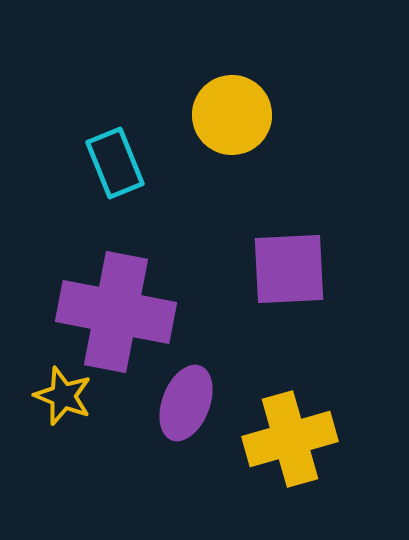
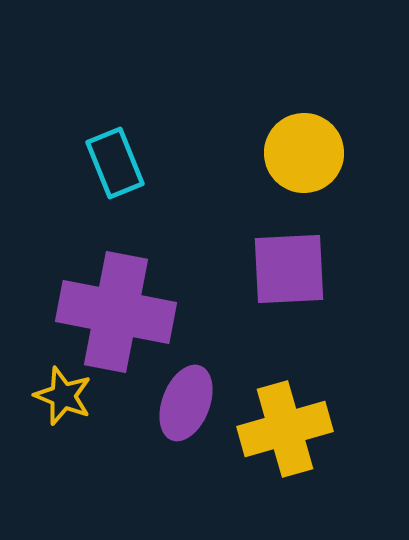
yellow circle: moved 72 px right, 38 px down
yellow cross: moved 5 px left, 10 px up
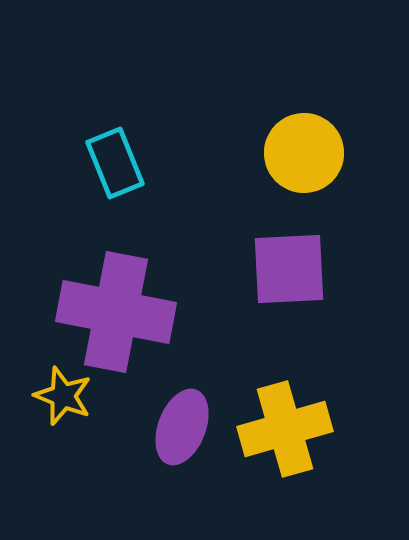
purple ellipse: moved 4 px left, 24 px down
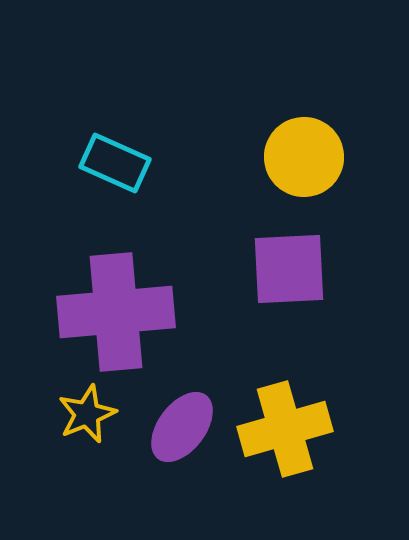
yellow circle: moved 4 px down
cyan rectangle: rotated 44 degrees counterclockwise
purple cross: rotated 16 degrees counterclockwise
yellow star: moved 24 px right, 18 px down; rotated 28 degrees clockwise
purple ellipse: rotated 16 degrees clockwise
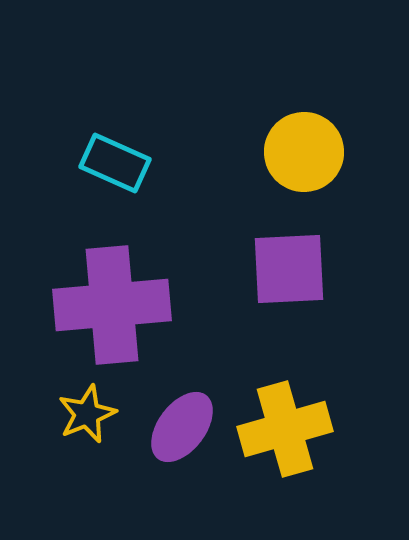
yellow circle: moved 5 px up
purple cross: moved 4 px left, 7 px up
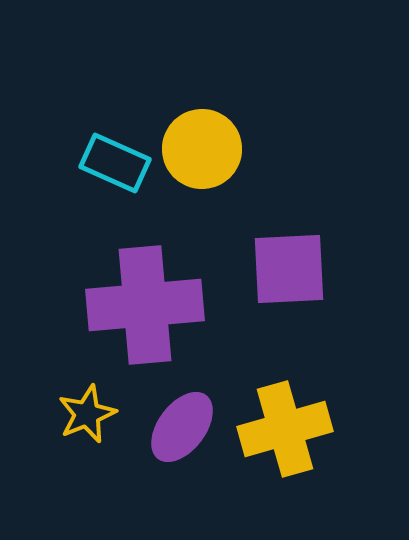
yellow circle: moved 102 px left, 3 px up
purple cross: moved 33 px right
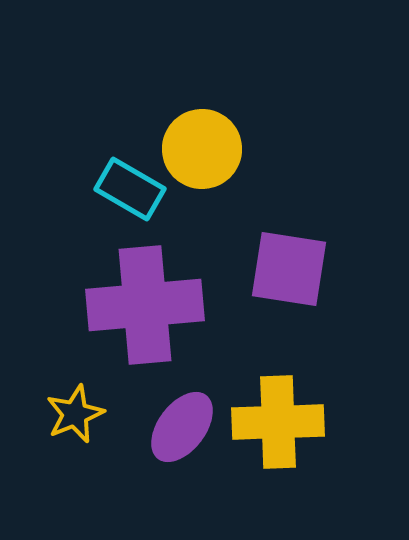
cyan rectangle: moved 15 px right, 26 px down; rotated 6 degrees clockwise
purple square: rotated 12 degrees clockwise
yellow star: moved 12 px left
yellow cross: moved 7 px left, 7 px up; rotated 14 degrees clockwise
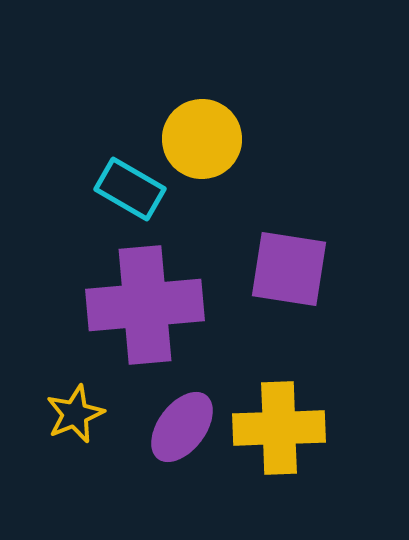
yellow circle: moved 10 px up
yellow cross: moved 1 px right, 6 px down
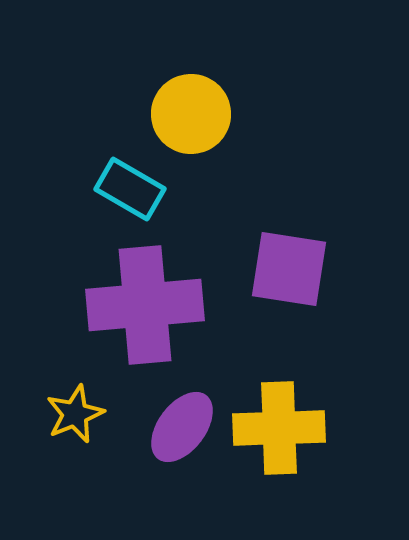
yellow circle: moved 11 px left, 25 px up
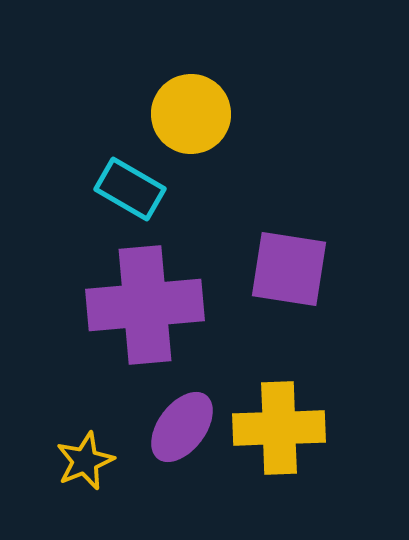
yellow star: moved 10 px right, 47 px down
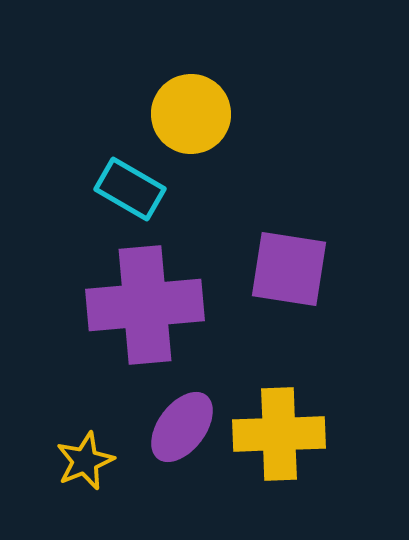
yellow cross: moved 6 px down
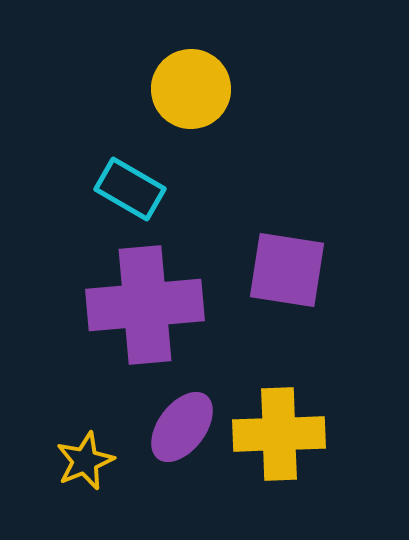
yellow circle: moved 25 px up
purple square: moved 2 px left, 1 px down
